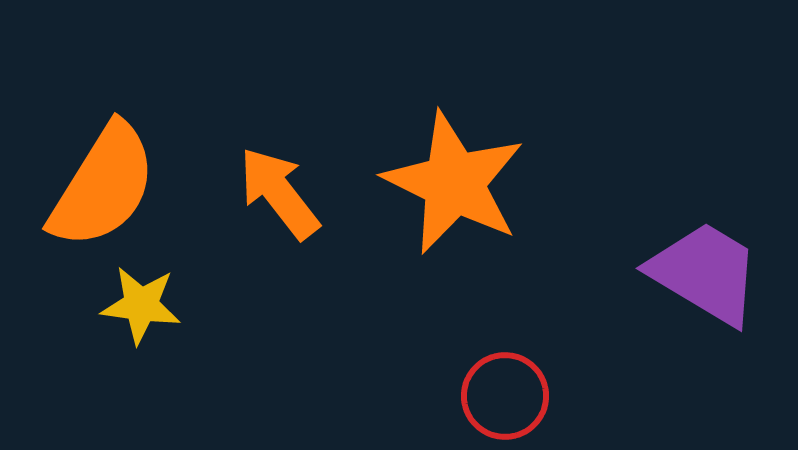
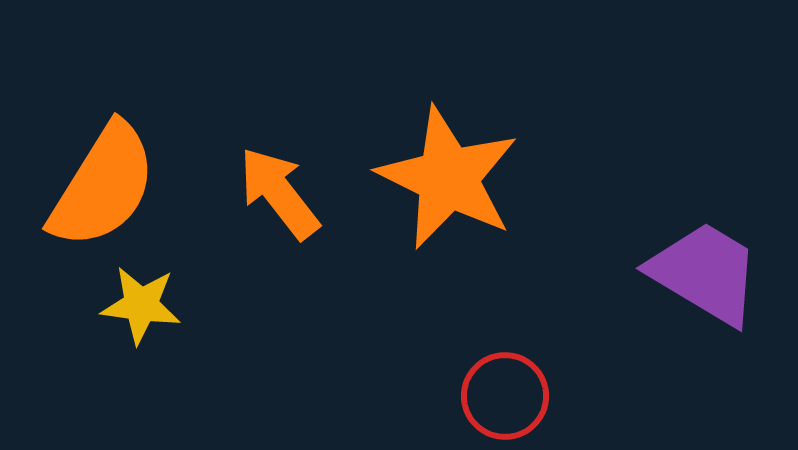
orange star: moved 6 px left, 5 px up
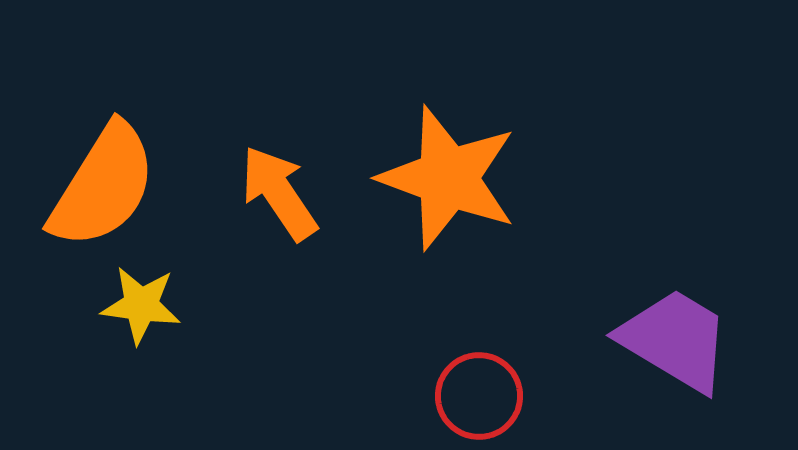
orange star: rotated 6 degrees counterclockwise
orange arrow: rotated 4 degrees clockwise
purple trapezoid: moved 30 px left, 67 px down
red circle: moved 26 px left
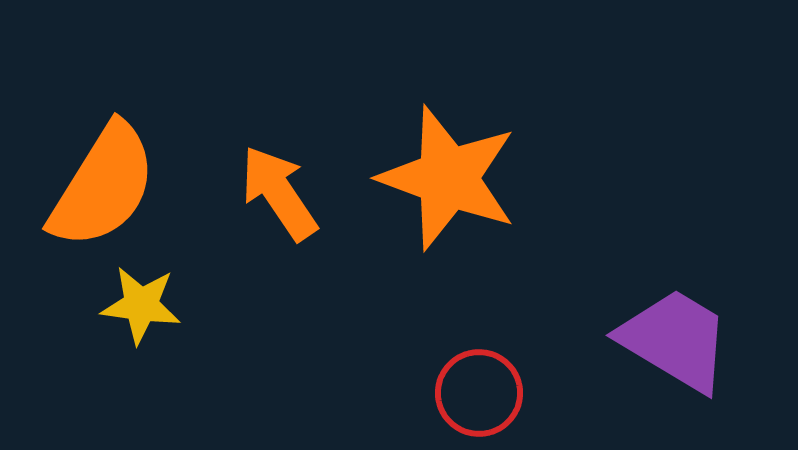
red circle: moved 3 px up
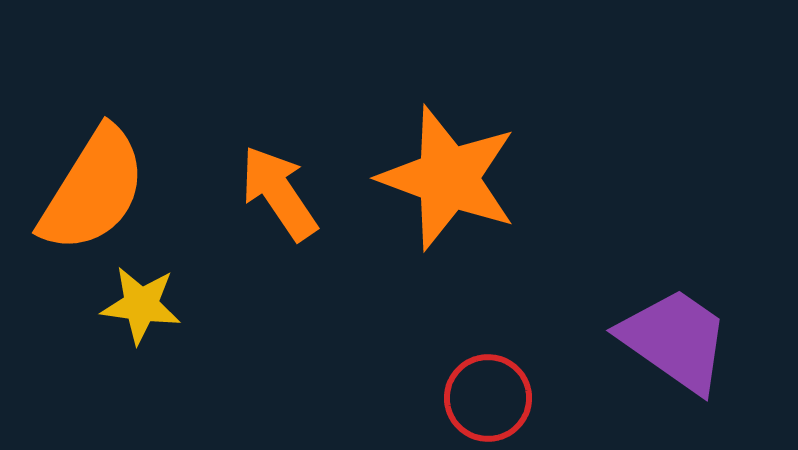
orange semicircle: moved 10 px left, 4 px down
purple trapezoid: rotated 4 degrees clockwise
red circle: moved 9 px right, 5 px down
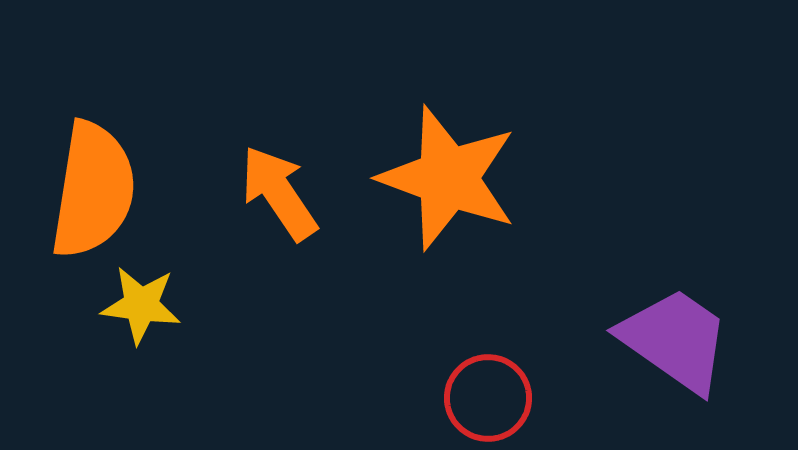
orange semicircle: rotated 23 degrees counterclockwise
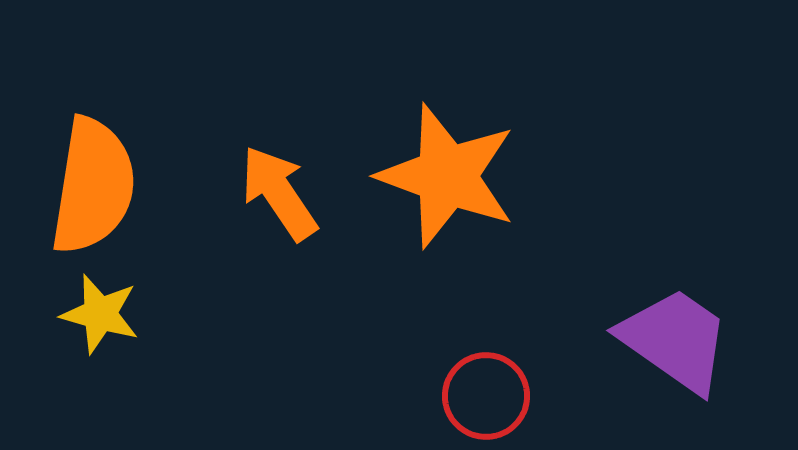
orange star: moved 1 px left, 2 px up
orange semicircle: moved 4 px up
yellow star: moved 41 px left, 9 px down; rotated 8 degrees clockwise
red circle: moved 2 px left, 2 px up
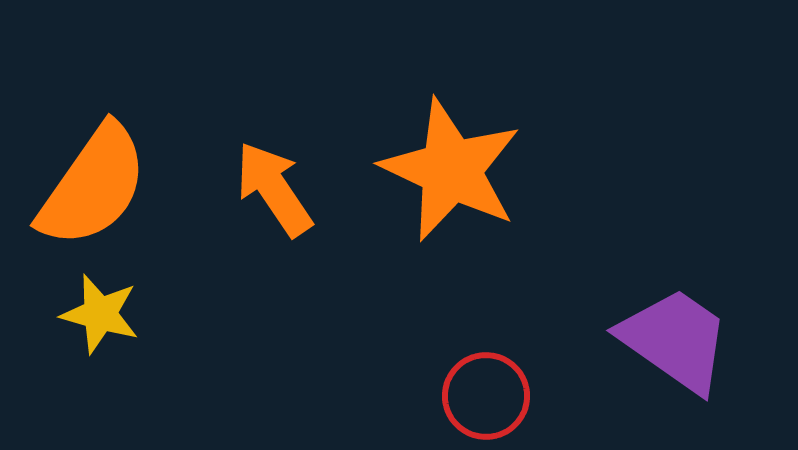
orange star: moved 4 px right, 6 px up; rotated 5 degrees clockwise
orange semicircle: rotated 26 degrees clockwise
orange arrow: moved 5 px left, 4 px up
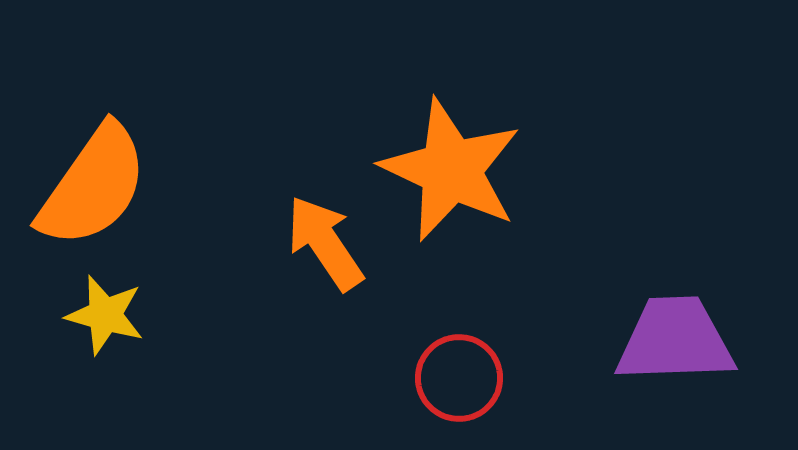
orange arrow: moved 51 px right, 54 px down
yellow star: moved 5 px right, 1 px down
purple trapezoid: rotated 37 degrees counterclockwise
red circle: moved 27 px left, 18 px up
